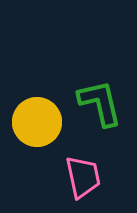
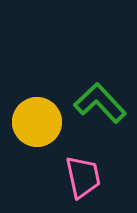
green L-shape: rotated 30 degrees counterclockwise
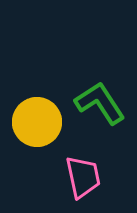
green L-shape: rotated 10 degrees clockwise
